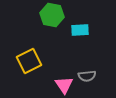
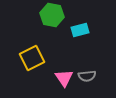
cyan rectangle: rotated 12 degrees counterclockwise
yellow square: moved 3 px right, 3 px up
pink triangle: moved 7 px up
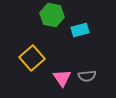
yellow square: rotated 15 degrees counterclockwise
pink triangle: moved 2 px left
